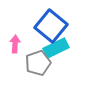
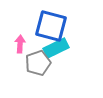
blue square: rotated 24 degrees counterclockwise
pink arrow: moved 5 px right
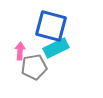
pink arrow: moved 7 px down
gray pentagon: moved 4 px left, 4 px down; rotated 10 degrees clockwise
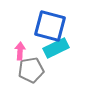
blue square: moved 1 px left
gray pentagon: moved 3 px left, 3 px down
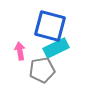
pink arrow: rotated 12 degrees counterclockwise
gray pentagon: moved 11 px right
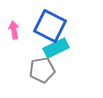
blue square: rotated 12 degrees clockwise
pink arrow: moved 6 px left, 21 px up
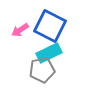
pink arrow: moved 6 px right; rotated 114 degrees counterclockwise
cyan rectangle: moved 7 px left, 5 px down
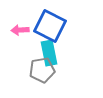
pink arrow: rotated 30 degrees clockwise
cyan rectangle: rotated 75 degrees counterclockwise
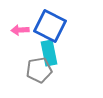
gray pentagon: moved 3 px left
